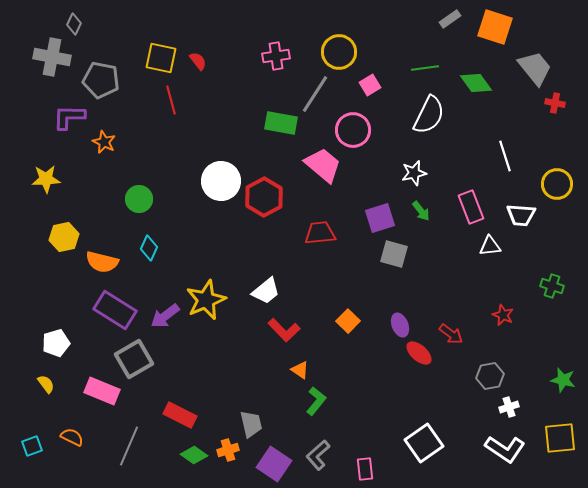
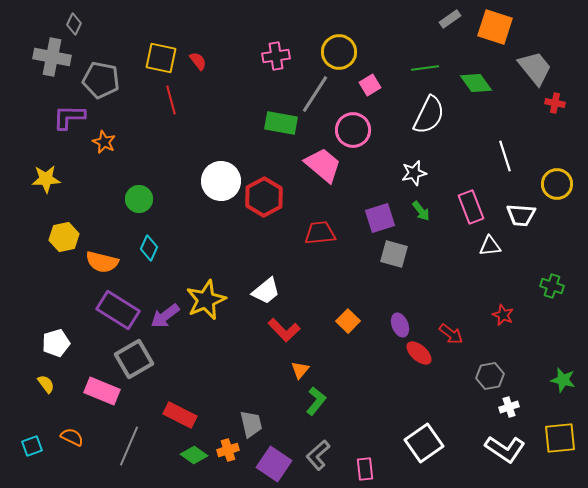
purple rectangle at (115, 310): moved 3 px right
orange triangle at (300, 370): rotated 36 degrees clockwise
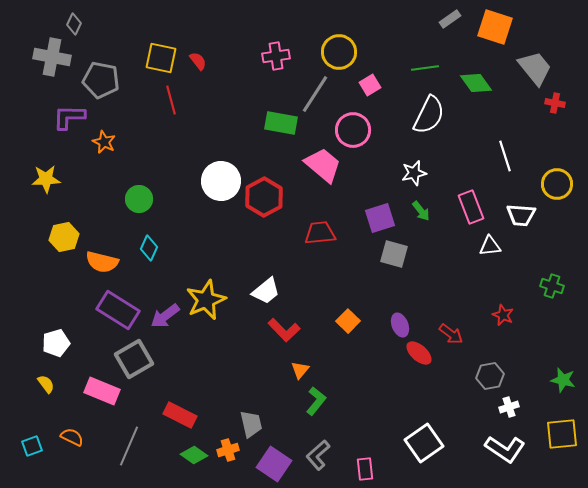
yellow square at (560, 438): moved 2 px right, 4 px up
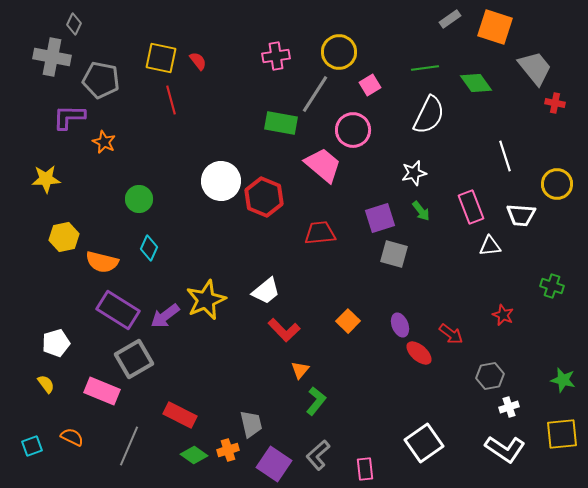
red hexagon at (264, 197): rotated 9 degrees counterclockwise
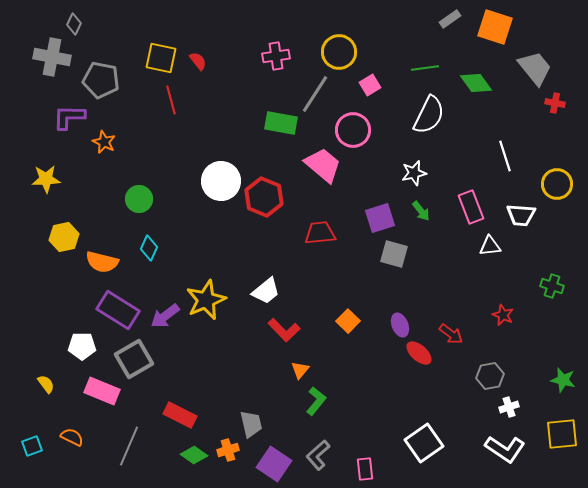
white pentagon at (56, 343): moved 26 px right, 3 px down; rotated 16 degrees clockwise
